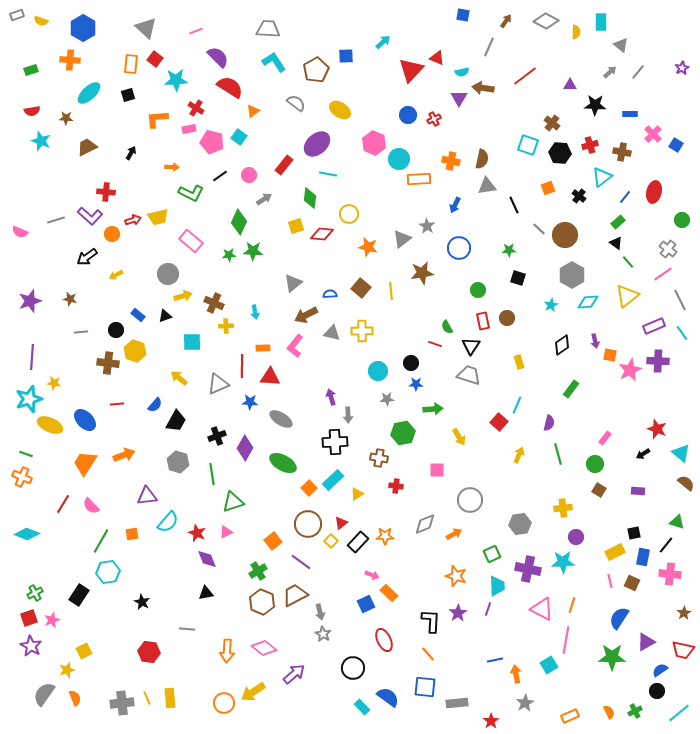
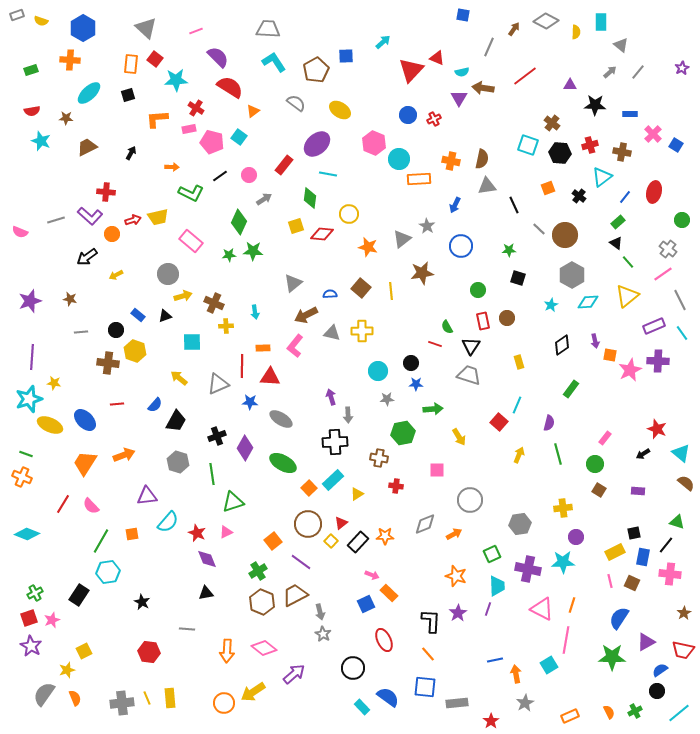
brown arrow at (506, 21): moved 8 px right, 8 px down
blue circle at (459, 248): moved 2 px right, 2 px up
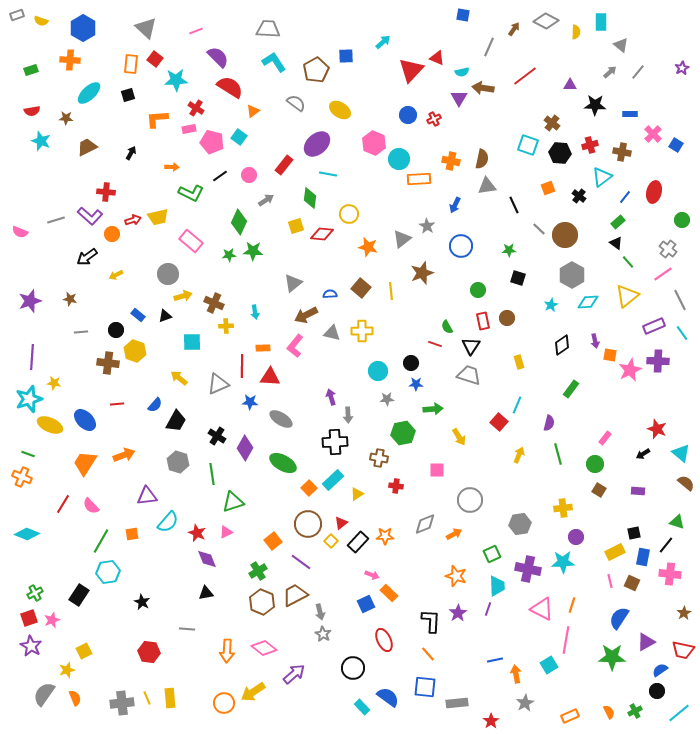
gray arrow at (264, 199): moved 2 px right, 1 px down
brown star at (422, 273): rotated 10 degrees counterclockwise
black cross at (217, 436): rotated 36 degrees counterclockwise
green line at (26, 454): moved 2 px right
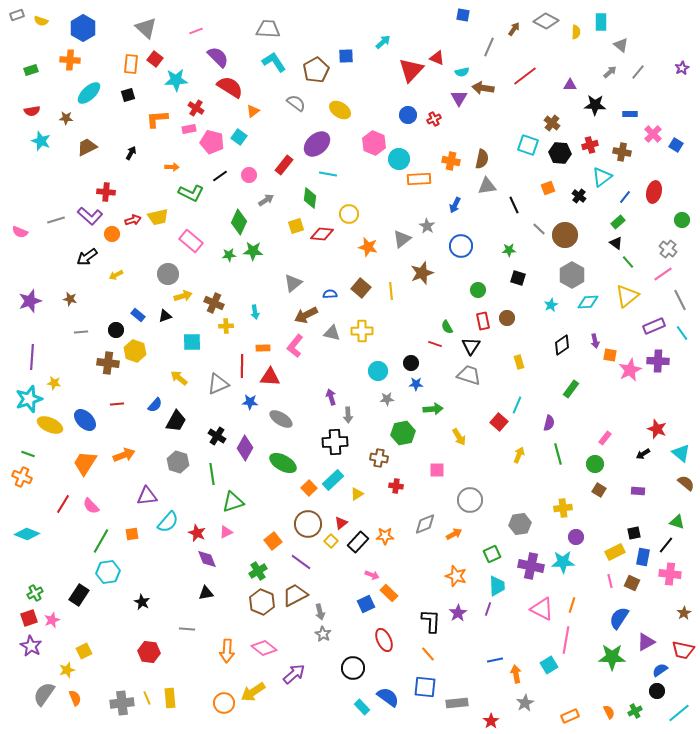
purple cross at (528, 569): moved 3 px right, 3 px up
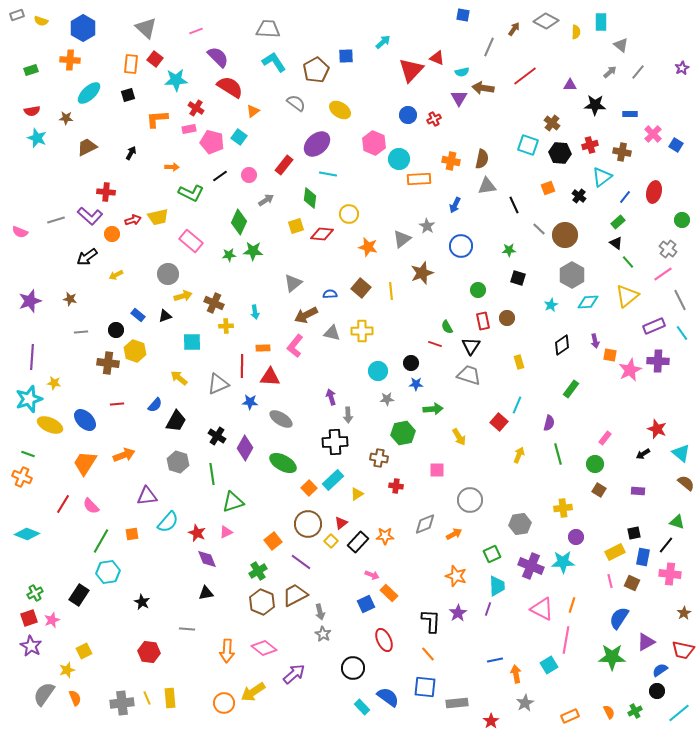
cyan star at (41, 141): moved 4 px left, 3 px up
purple cross at (531, 566): rotated 10 degrees clockwise
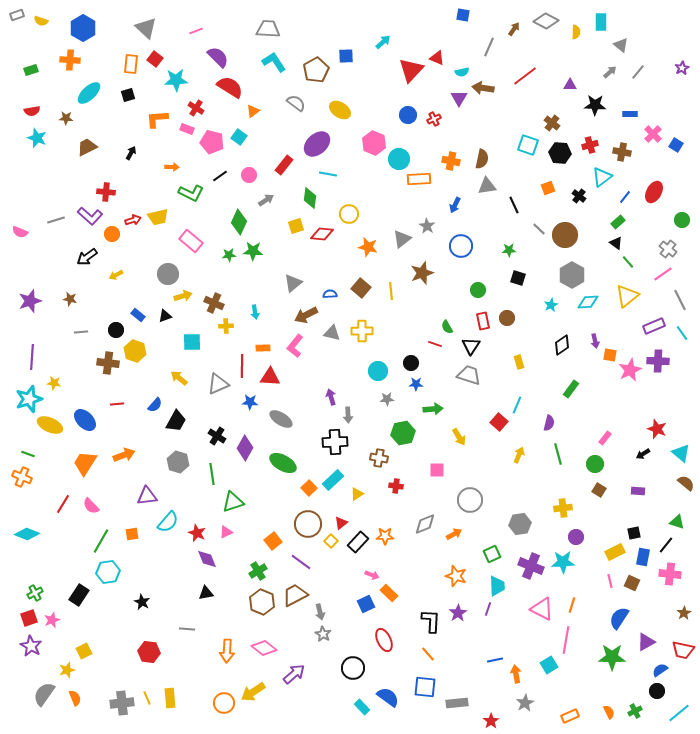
pink rectangle at (189, 129): moved 2 px left; rotated 32 degrees clockwise
red ellipse at (654, 192): rotated 15 degrees clockwise
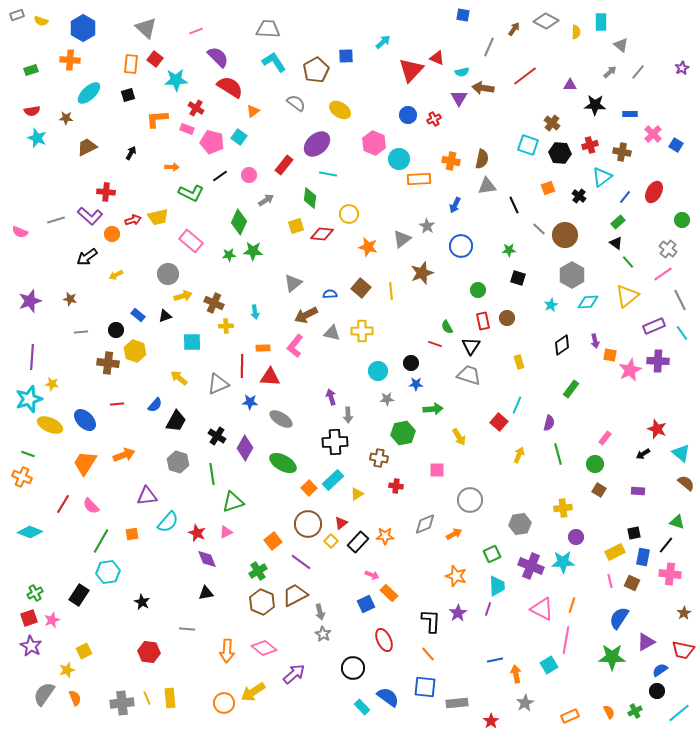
yellow star at (54, 383): moved 2 px left, 1 px down
cyan diamond at (27, 534): moved 3 px right, 2 px up
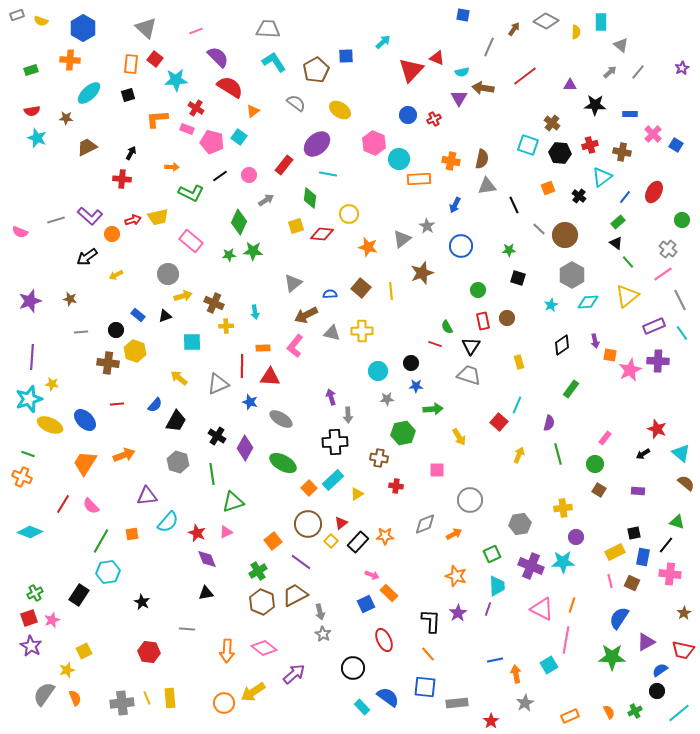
red cross at (106, 192): moved 16 px right, 13 px up
blue star at (416, 384): moved 2 px down
blue star at (250, 402): rotated 14 degrees clockwise
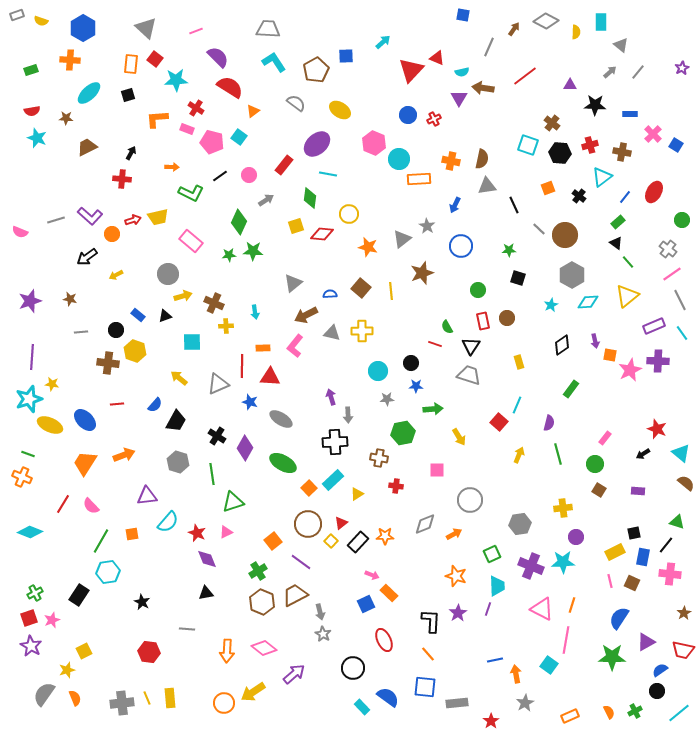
pink line at (663, 274): moved 9 px right
cyan square at (549, 665): rotated 24 degrees counterclockwise
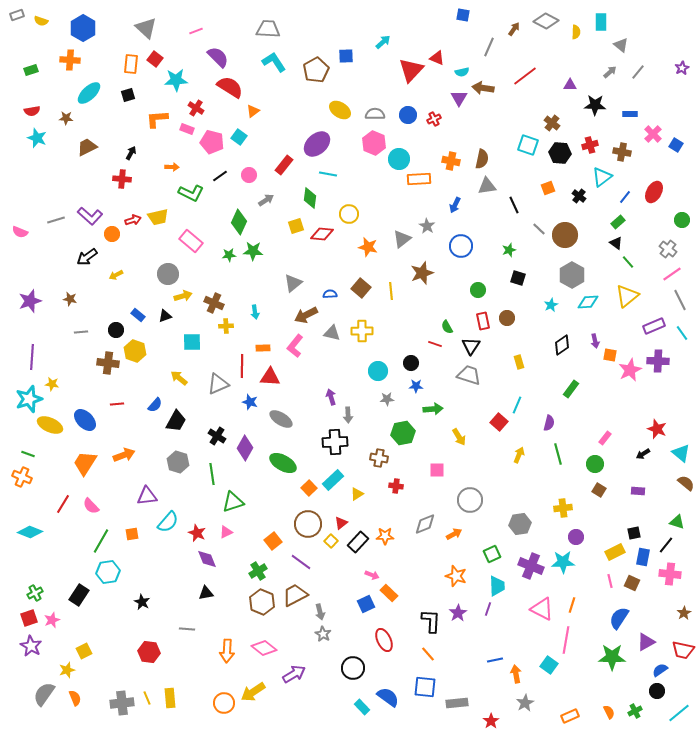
gray semicircle at (296, 103): moved 79 px right, 11 px down; rotated 36 degrees counterclockwise
green star at (509, 250): rotated 16 degrees counterclockwise
purple arrow at (294, 674): rotated 10 degrees clockwise
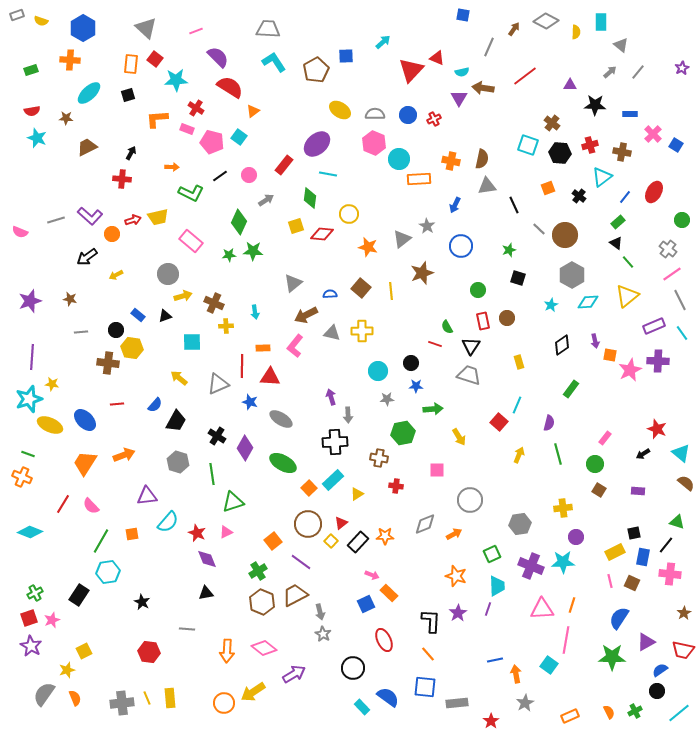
yellow hexagon at (135, 351): moved 3 px left, 3 px up; rotated 10 degrees counterclockwise
pink triangle at (542, 609): rotated 30 degrees counterclockwise
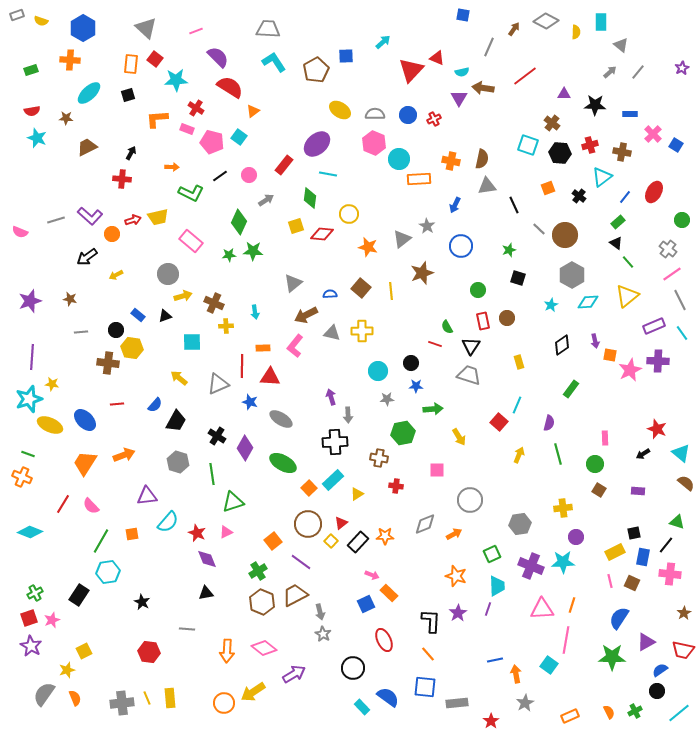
purple triangle at (570, 85): moved 6 px left, 9 px down
pink rectangle at (605, 438): rotated 40 degrees counterclockwise
